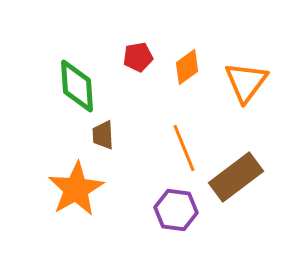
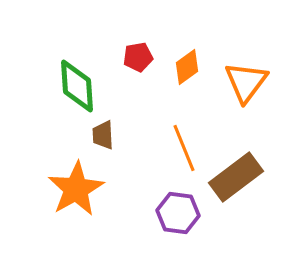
purple hexagon: moved 2 px right, 3 px down
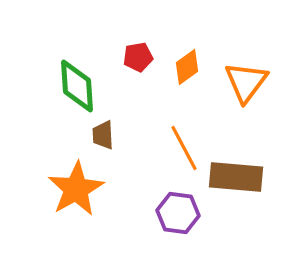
orange line: rotated 6 degrees counterclockwise
brown rectangle: rotated 42 degrees clockwise
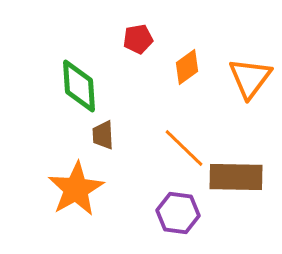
red pentagon: moved 18 px up
orange triangle: moved 4 px right, 4 px up
green diamond: moved 2 px right
orange line: rotated 18 degrees counterclockwise
brown rectangle: rotated 4 degrees counterclockwise
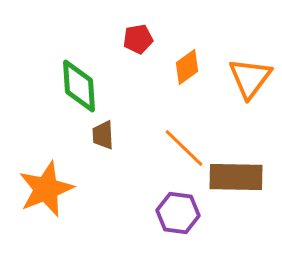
orange star: moved 30 px left; rotated 8 degrees clockwise
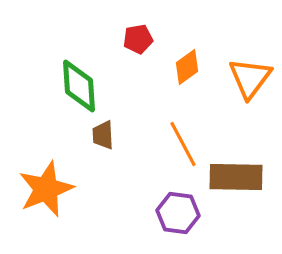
orange line: moved 1 px left, 4 px up; rotated 18 degrees clockwise
